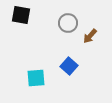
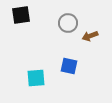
black square: rotated 18 degrees counterclockwise
brown arrow: rotated 28 degrees clockwise
blue square: rotated 30 degrees counterclockwise
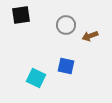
gray circle: moved 2 px left, 2 px down
blue square: moved 3 px left
cyan square: rotated 30 degrees clockwise
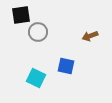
gray circle: moved 28 px left, 7 px down
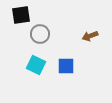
gray circle: moved 2 px right, 2 px down
blue square: rotated 12 degrees counterclockwise
cyan square: moved 13 px up
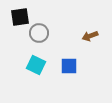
black square: moved 1 px left, 2 px down
gray circle: moved 1 px left, 1 px up
blue square: moved 3 px right
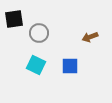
black square: moved 6 px left, 2 px down
brown arrow: moved 1 px down
blue square: moved 1 px right
